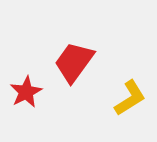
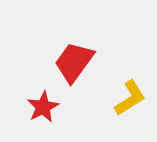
red star: moved 17 px right, 15 px down
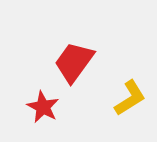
red star: rotated 16 degrees counterclockwise
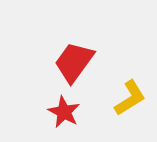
red star: moved 21 px right, 5 px down
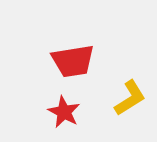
red trapezoid: moved 1 px left, 1 px up; rotated 135 degrees counterclockwise
